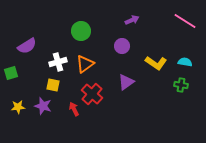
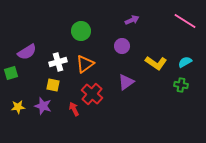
purple semicircle: moved 6 px down
cyan semicircle: rotated 40 degrees counterclockwise
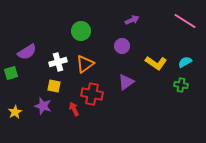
yellow square: moved 1 px right, 1 px down
red cross: rotated 30 degrees counterclockwise
yellow star: moved 3 px left, 5 px down; rotated 24 degrees counterclockwise
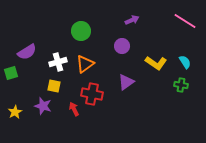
cyan semicircle: rotated 88 degrees clockwise
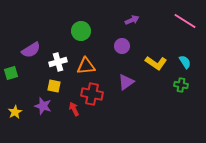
purple semicircle: moved 4 px right, 2 px up
orange triangle: moved 1 px right, 2 px down; rotated 30 degrees clockwise
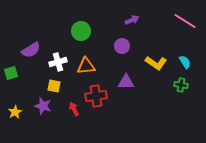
purple triangle: rotated 36 degrees clockwise
red cross: moved 4 px right, 2 px down; rotated 20 degrees counterclockwise
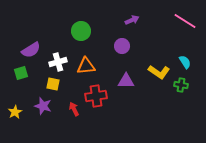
yellow L-shape: moved 3 px right, 9 px down
green square: moved 10 px right
purple triangle: moved 1 px up
yellow square: moved 1 px left, 2 px up
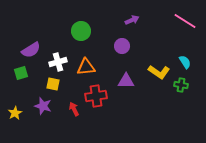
orange triangle: moved 1 px down
yellow star: moved 1 px down
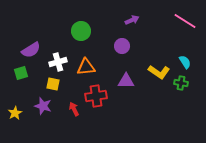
green cross: moved 2 px up
